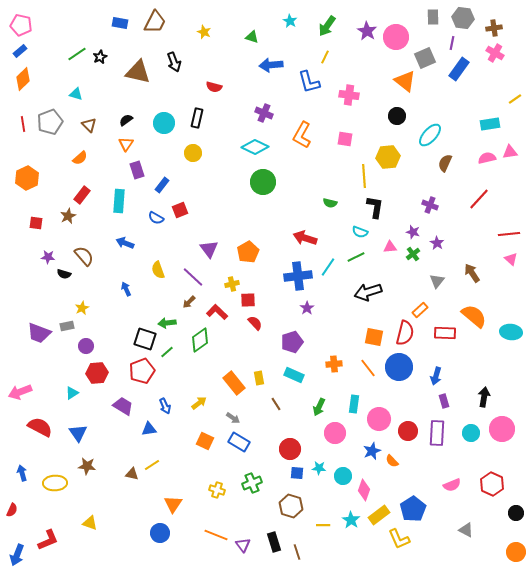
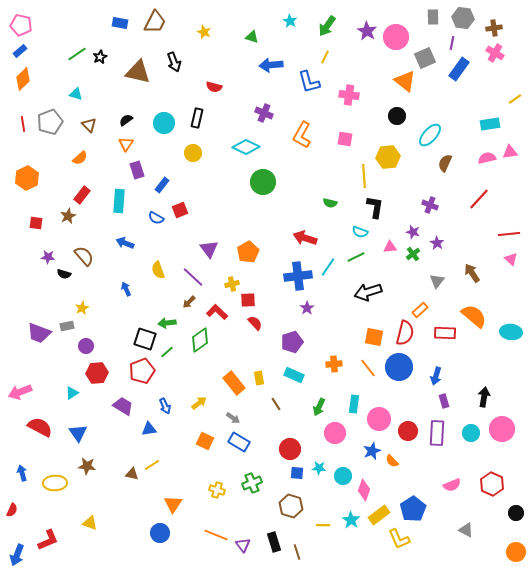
cyan diamond at (255, 147): moved 9 px left
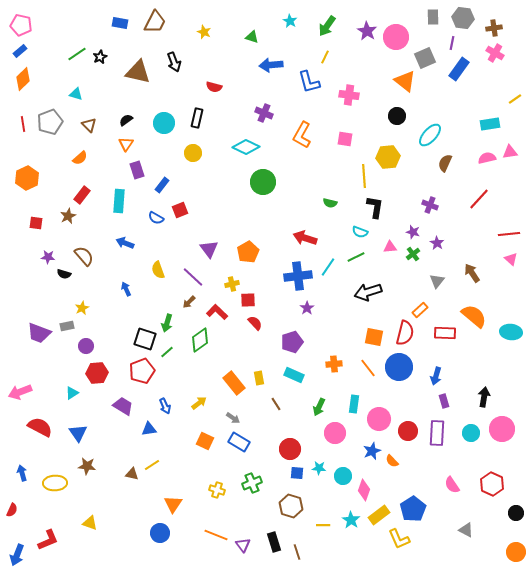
green arrow at (167, 323): rotated 66 degrees counterclockwise
pink semicircle at (452, 485): rotated 78 degrees clockwise
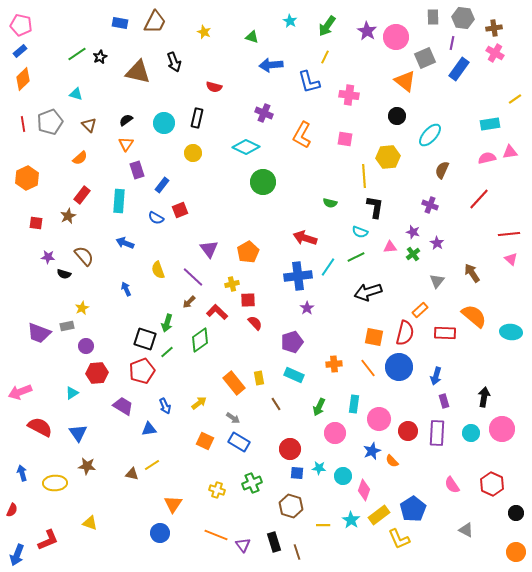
brown semicircle at (445, 163): moved 3 px left, 7 px down
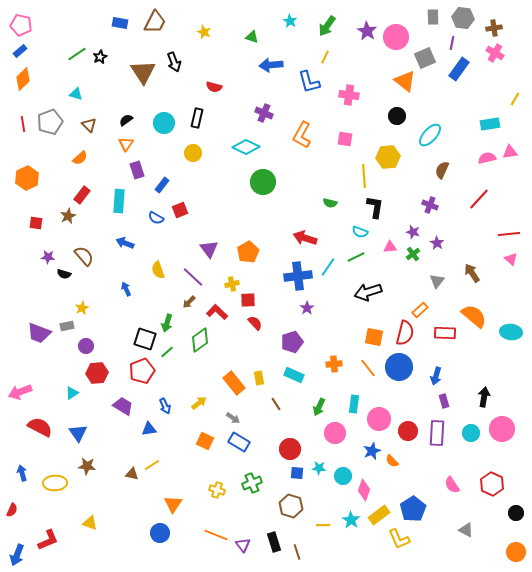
brown triangle at (138, 72): moved 5 px right; rotated 44 degrees clockwise
yellow line at (515, 99): rotated 24 degrees counterclockwise
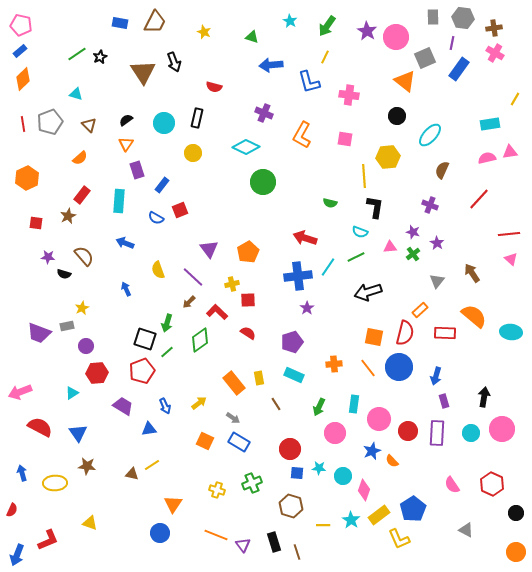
red semicircle at (255, 323): moved 7 px left, 10 px down; rotated 14 degrees counterclockwise
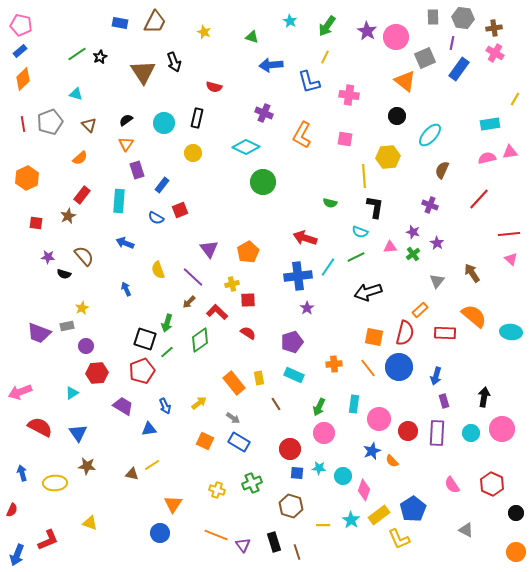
pink circle at (335, 433): moved 11 px left
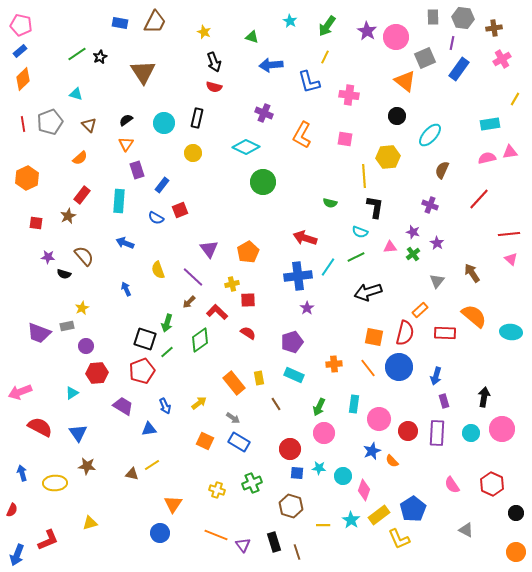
pink cross at (495, 53): moved 7 px right, 6 px down; rotated 30 degrees clockwise
black arrow at (174, 62): moved 40 px right
yellow triangle at (90, 523): rotated 35 degrees counterclockwise
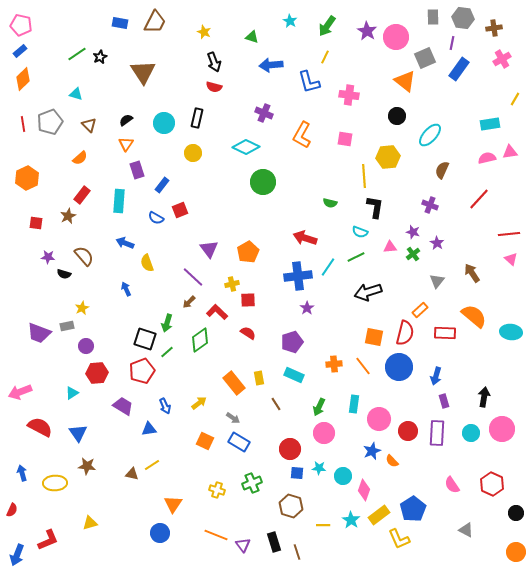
yellow semicircle at (158, 270): moved 11 px left, 7 px up
orange line at (368, 368): moved 5 px left, 2 px up
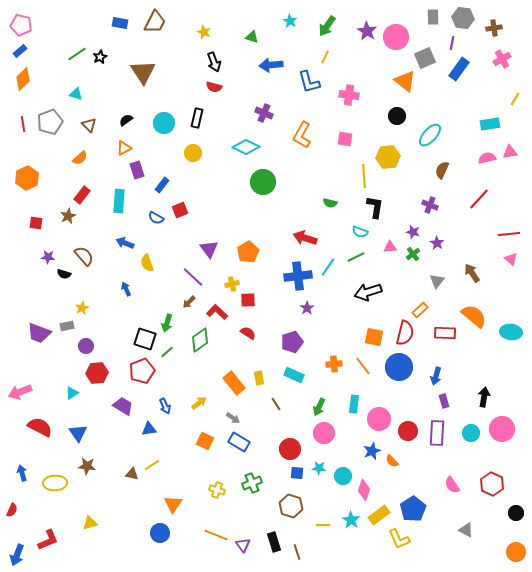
orange triangle at (126, 144): moved 2 px left, 4 px down; rotated 28 degrees clockwise
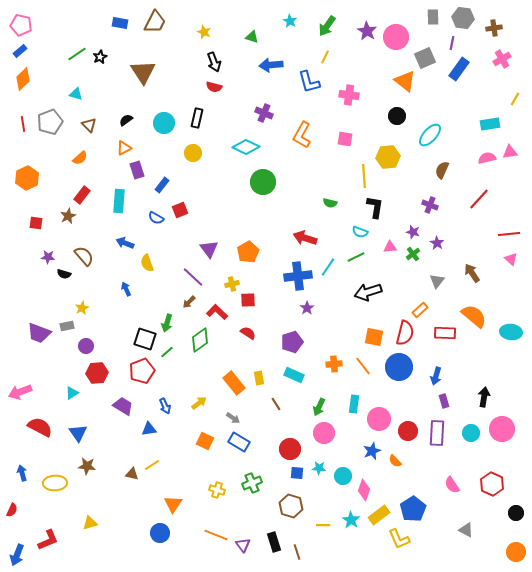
orange semicircle at (392, 461): moved 3 px right
